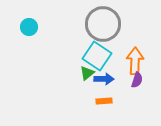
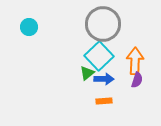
cyan square: moved 2 px right; rotated 12 degrees clockwise
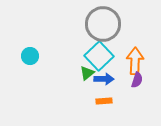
cyan circle: moved 1 px right, 29 px down
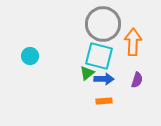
cyan square: rotated 32 degrees counterclockwise
orange arrow: moved 2 px left, 19 px up
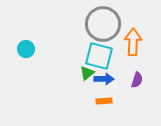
cyan circle: moved 4 px left, 7 px up
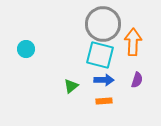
cyan square: moved 1 px right, 1 px up
green triangle: moved 16 px left, 13 px down
blue arrow: moved 1 px down
